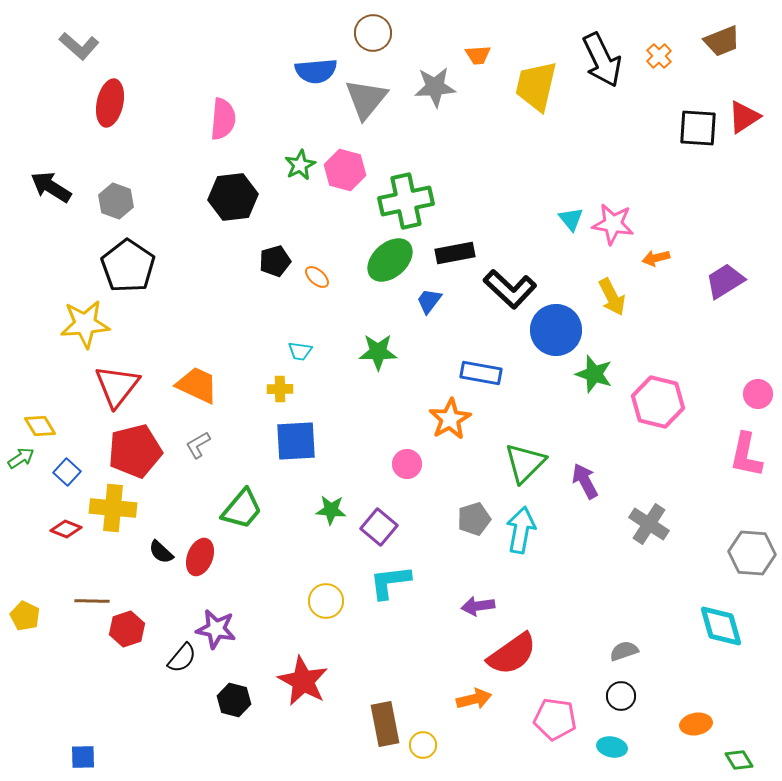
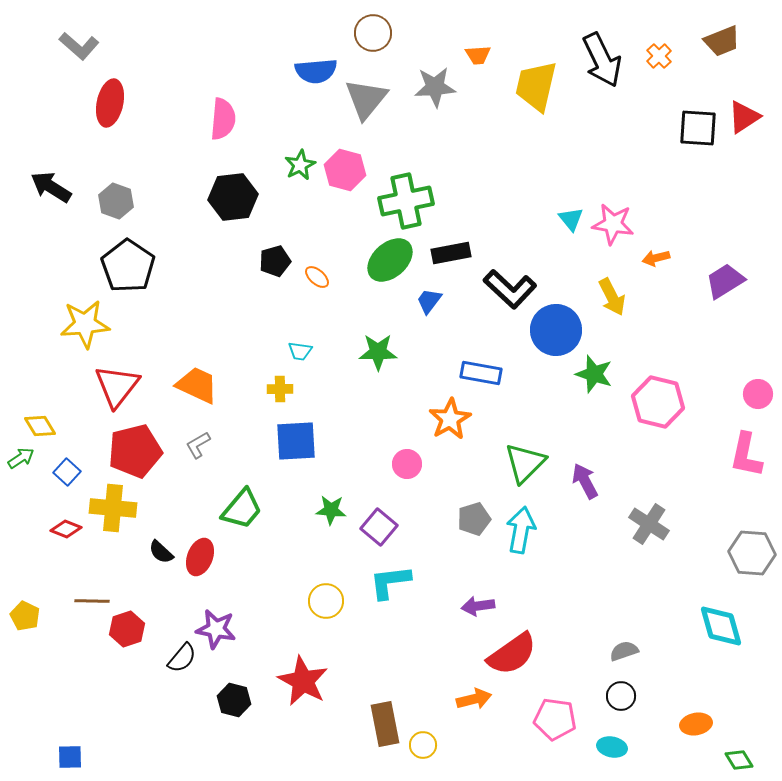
black rectangle at (455, 253): moved 4 px left
blue square at (83, 757): moved 13 px left
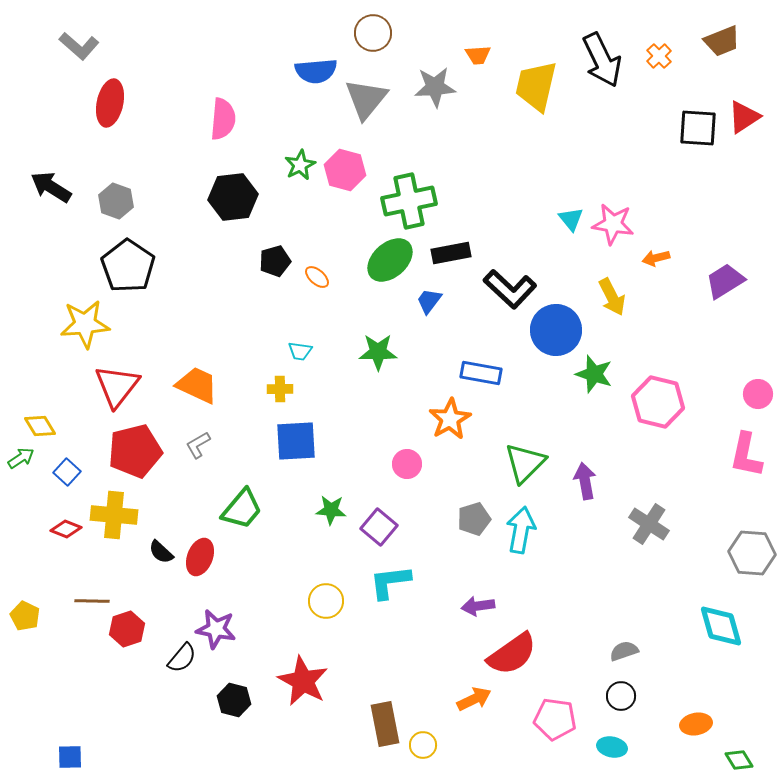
green cross at (406, 201): moved 3 px right
purple arrow at (585, 481): rotated 18 degrees clockwise
yellow cross at (113, 508): moved 1 px right, 7 px down
orange arrow at (474, 699): rotated 12 degrees counterclockwise
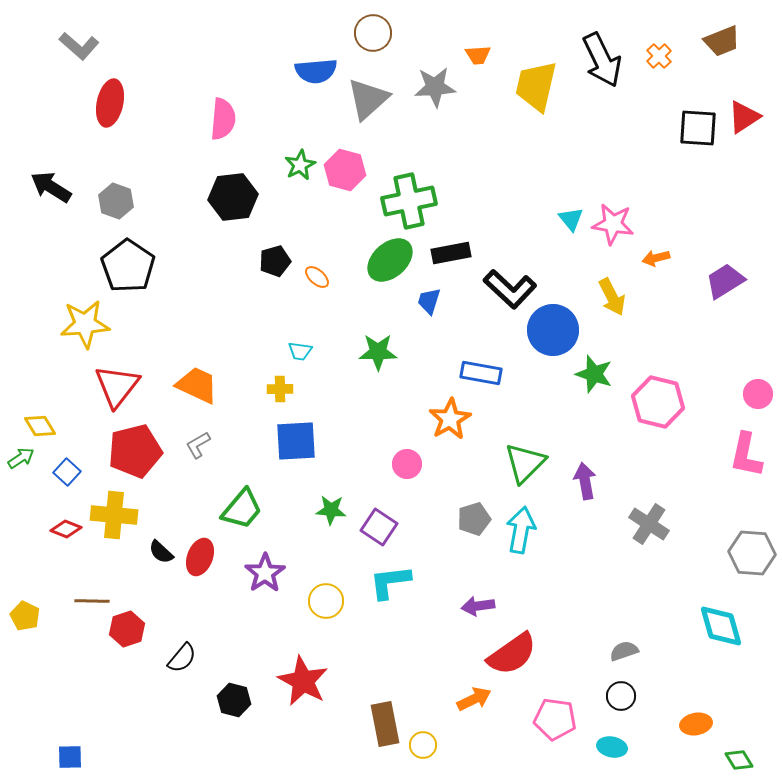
gray triangle at (366, 99): moved 2 px right; rotated 9 degrees clockwise
blue trapezoid at (429, 301): rotated 20 degrees counterclockwise
blue circle at (556, 330): moved 3 px left
purple square at (379, 527): rotated 6 degrees counterclockwise
purple star at (216, 629): moved 49 px right, 56 px up; rotated 27 degrees clockwise
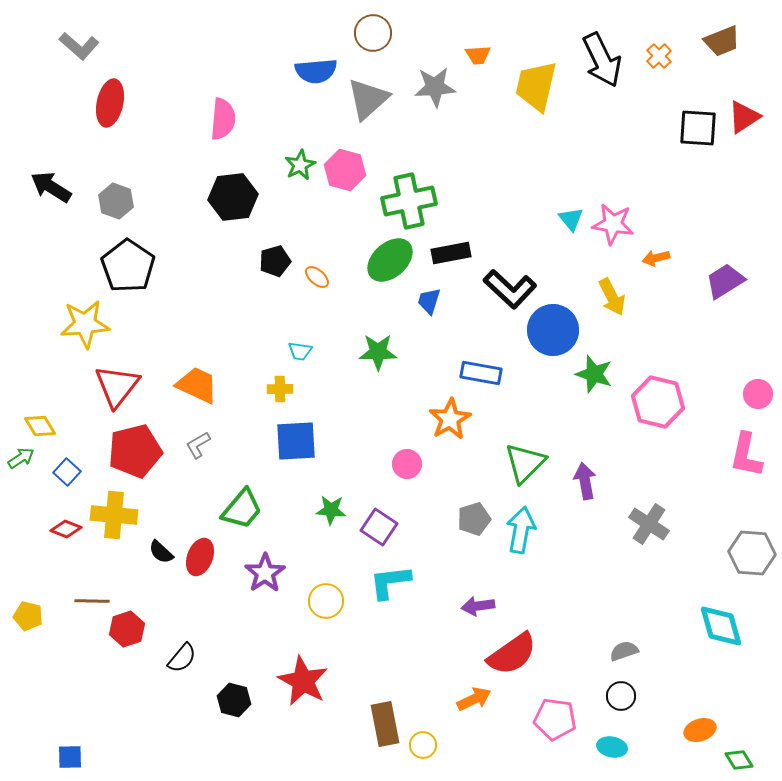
yellow pentagon at (25, 616): moved 3 px right; rotated 12 degrees counterclockwise
orange ellipse at (696, 724): moved 4 px right, 6 px down; rotated 8 degrees counterclockwise
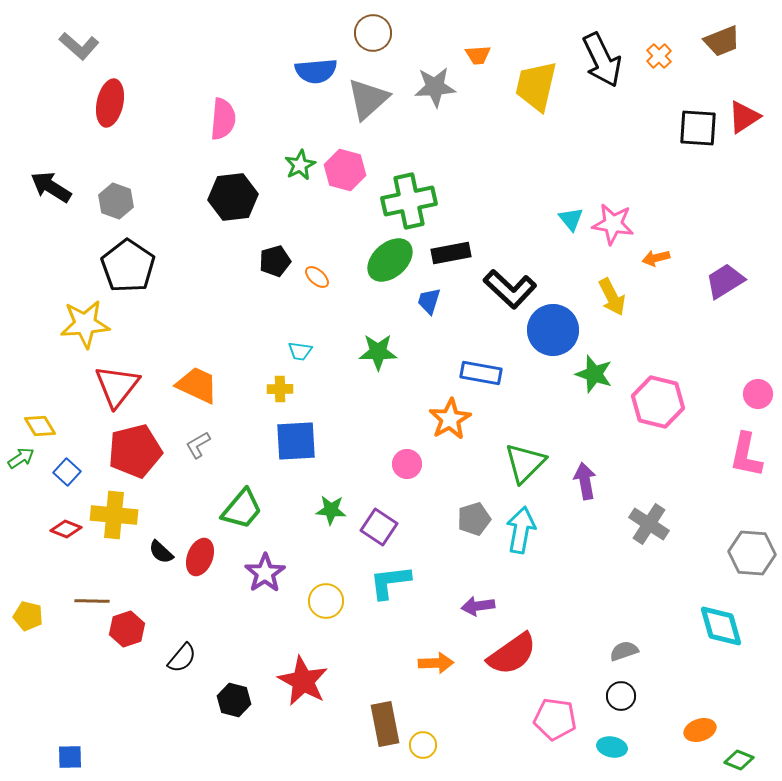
orange arrow at (474, 699): moved 38 px left, 36 px up; rotated 24 degrees clockwise
green diamond at (739, 760): rotated 36 degrees counterclockwise
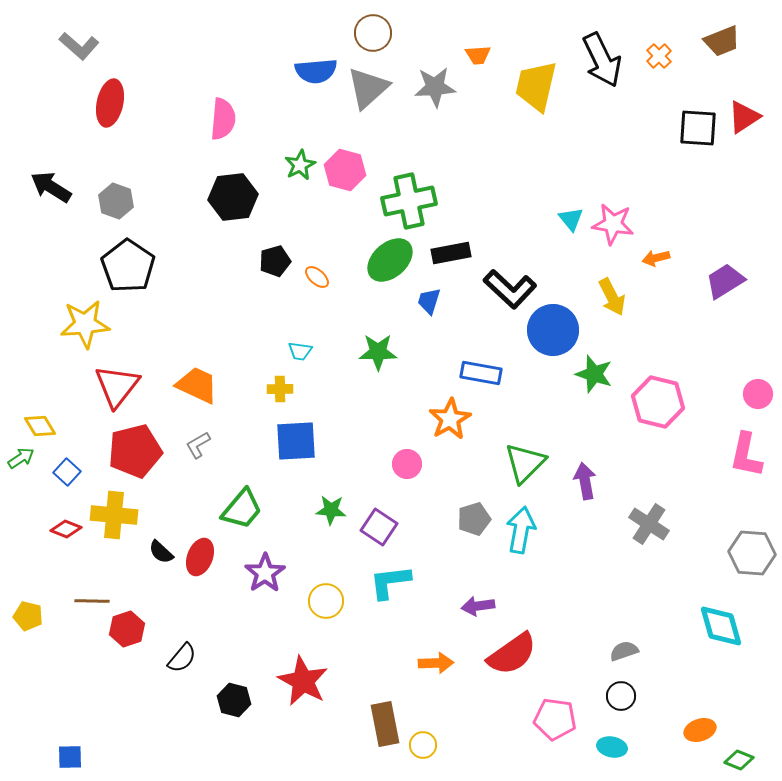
gray triangle at (368, 99): moved 11 px up
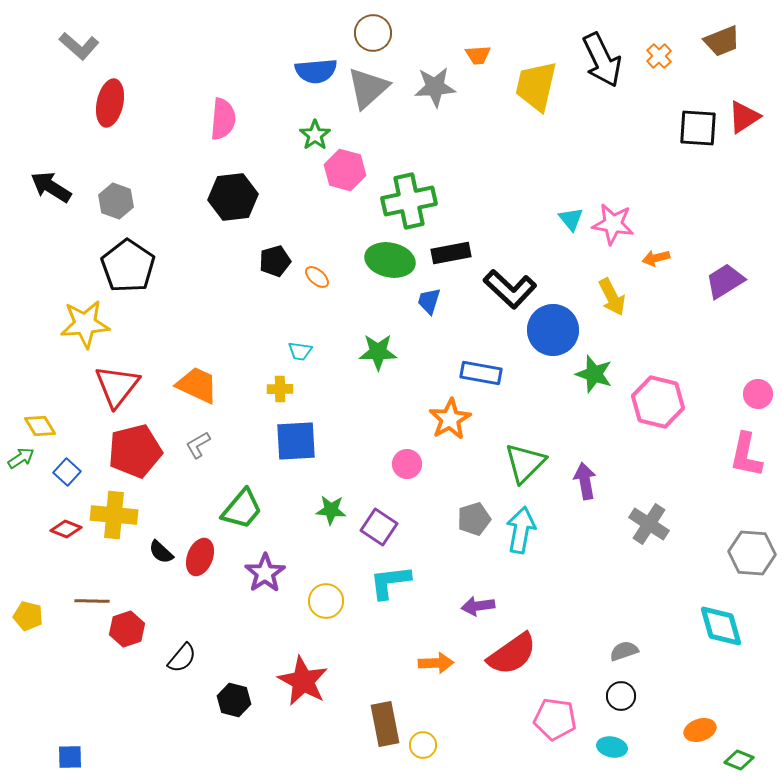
green star at (300, 165): moved 15 px right, 30 px up; rotated 8 degrees counterclockwise
green ellipse at (390, 260): rotated 54 degrees clockwise
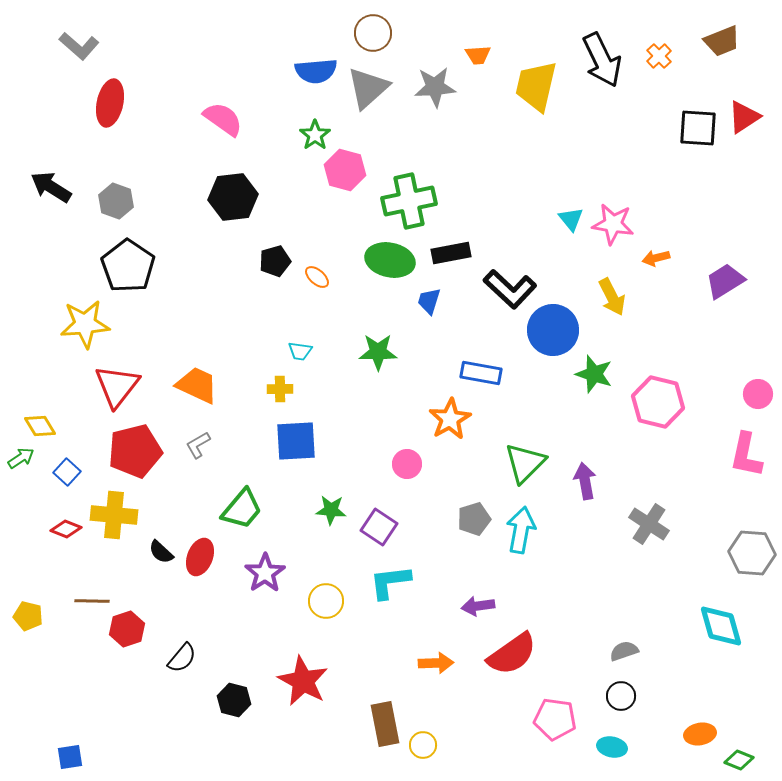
pink semicircle at (223, 119): rotated 60 degrees counterclockwise
orange ellipse at (700, 730): moved 4 px down; rotated 8 degrees clockwise
blue square at (70, 757): rotated 8 degrees counterclockwise
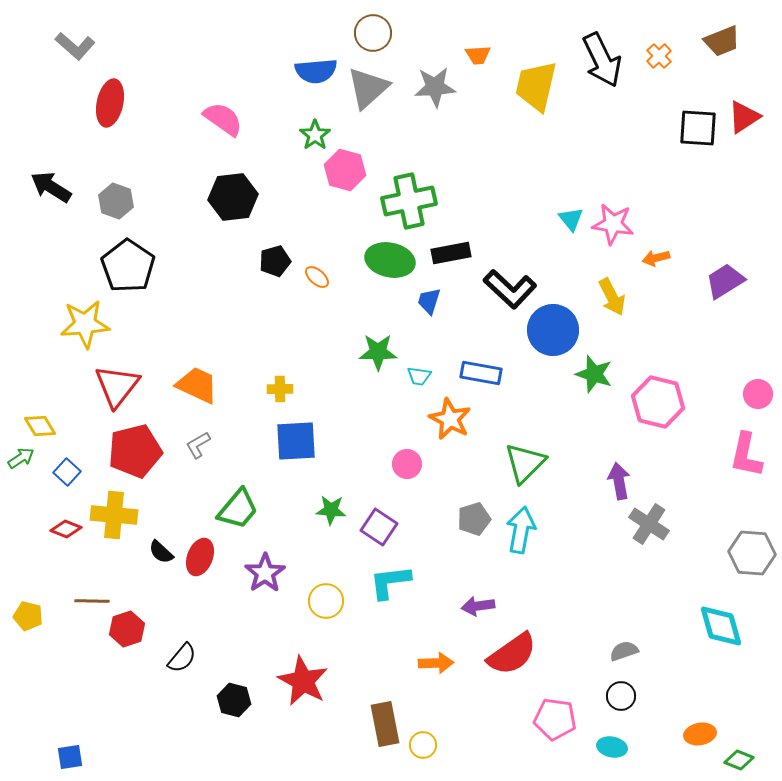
gray L-shape at (79, 46): moved 4 px left
cyan trapezoid at (300, 351): moved 119 px right, 25 px down
orange star at (450, 419): rotated 15 degrees counterclockwise
purple arrow at (585, 481): moved 34 px right
green trapezoid at (242, 509): moved 4 px left
